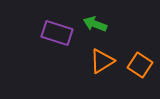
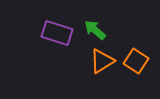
green arrow: moved 6 px down; rotated 20 degrees clockwise
orange square: moved 4 px left, 4 px up
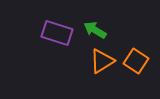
green arrow: rotated 10 degrees counterclockwise
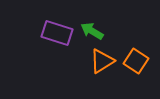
green arrow: moved 3 px left, 1 px down
